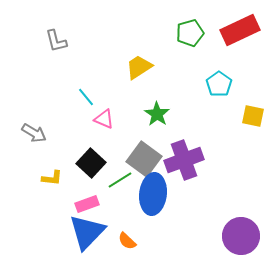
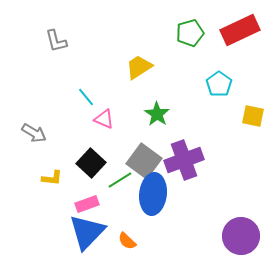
gray square: moved 2 px down
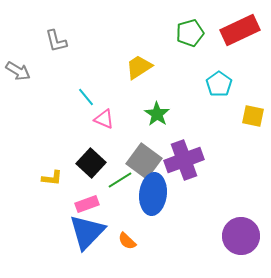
gray arrow: moved 16 px left, 62 px up
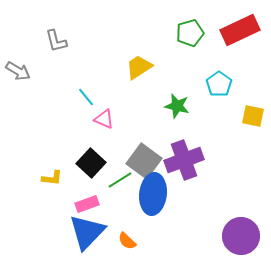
green star: moved 20 px right, 8 px up; rotated 20 degrees counterclockwise
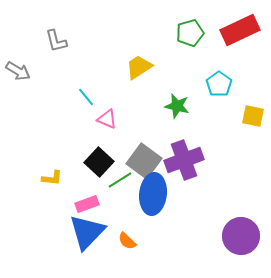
pink triangle: moved 3 px right
black square: moved 8 px right, 1 px up
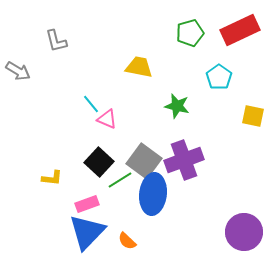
yellow trapezoid: rotated 44 degrees clockwise
cyan pentagon: moved 7 px up
cyan line: moved 5 px right, 7 px down
purple circle: moved 3 px right, 4 px up
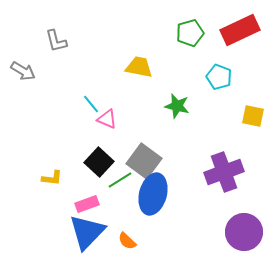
gray arrow: moved 5 px right
cyan pentagon: rotated 15 degrees counterclockwise
purple cross: moved 40 px right, 12 px down
blue ellipse: rotated 9 degrees clockwise
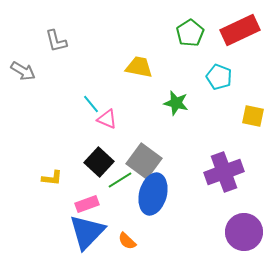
green pentagon: rotated 16 degrees counterclockwise
green star: moved 1 px left, 3 px up
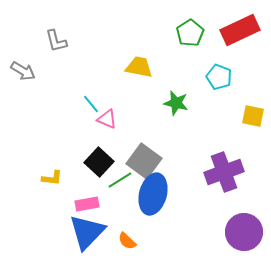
pink rectangle: rotated 10 degrees clockwise
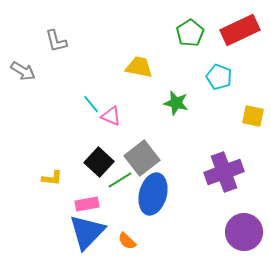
pink triangle: moved 4 px right, 3 px up
gray square: moved 2 px left, 3 px up; rotated 16 degrees clockwise
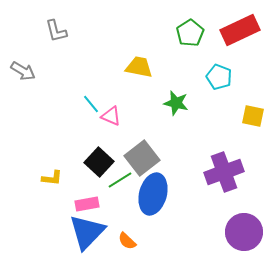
gray L-shape: moved 10 px up
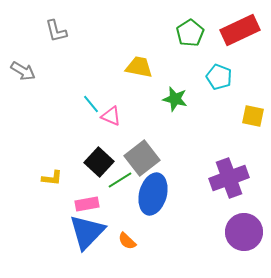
green star: moved 1 px left, 4 px up
purple cross: moved 5 px right, 6 px down
